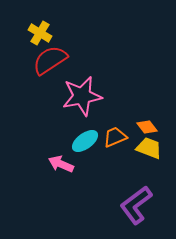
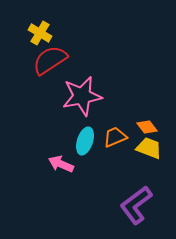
cyan ellipse: rotated 36 degrees counterclockwise
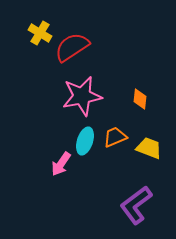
red semicircle: moved 22 px right, 13 px up
orange diamond: moved 7 px left, 28 px up; rotated 45 degrees clockwise
pink arrow: rotated 80 degrees counterclockwise
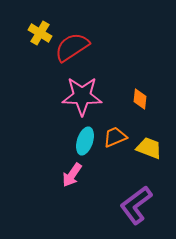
pink star: rotated 12 degrees clockwise
pink arrow: moved 11 px right, 11 px down
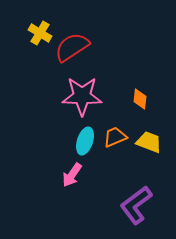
yellow trapezoid: moved 6 px up
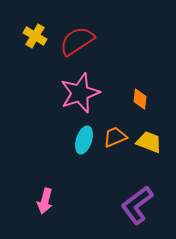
yellow cross: moved 5 px left, 3 px down
red semicircle: moved 5 px right, 6 px up
pink star: moved 2 px left, 3 px up; rotated 21 degrees counterclockwise
cyan ellipse: moved 1 px left, 1 px up
pink arrow: moved 27 px left, 26 px down; rotated 20 degrees counterclockwise
purple L-shape: moved 1 px right
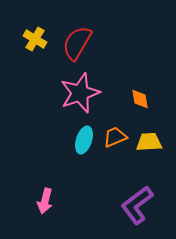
yellow cross: moved 3 px down
red semicircle: moved 2 px down; rotated 27 degrees counterclockwise
orange diamond: rotated 15 degrees counterclockwise
yellow trapezoid: rotated 24 degrees counterclockwise
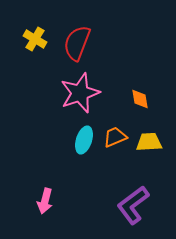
red semicircle: rotated 9 degrees counterclockwise
purple L-shape: moved 4 px left
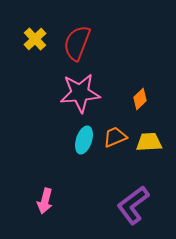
yellow cross: rotated 15 degrees clockwise
pink star: rotated 15 degrees clockwise
orange diamond: rotated 55 degrees clockwise
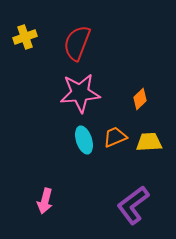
yellow cross: moved 10 px left, 2 px up; rotated 25 degrees clockwise
cyan ellipse: rotated 36 degrees counterclockwise
